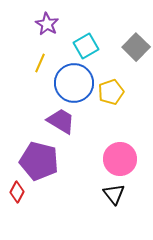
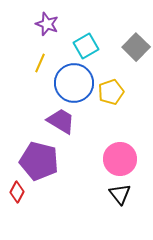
purple star: rotated 10 degrees counterclockwise
black triangle: moved 6 px right
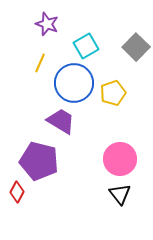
yellow pentagon: moved 2 px right, 1 px down
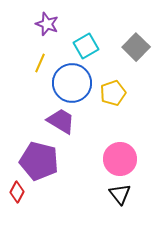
blue circle: moved 2 px left
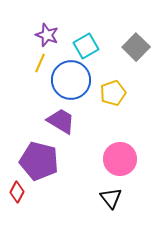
purple star: moved 11 px down
blue circle: moved 1 px left, 3 px up
black triangle: moved 9 px left, 4 px down
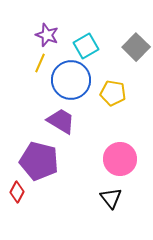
yellow pentagon: rotated 30 degrees clockwise
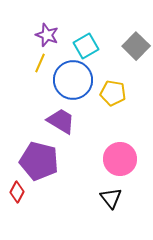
gray square: moved 1 px up
blue circle: moved 2 px right
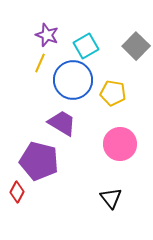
purple trapezoid: moved 1 px right, 2 px down
pink circle: moved 15 px up
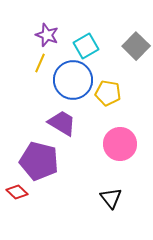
yellow pentagon: moved 5 px left
red diamond: rotated 75 degrees counterclockwise
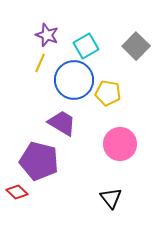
blue circle: moved 1 px right
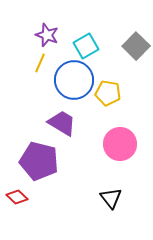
red diamond: moved 5 px down
